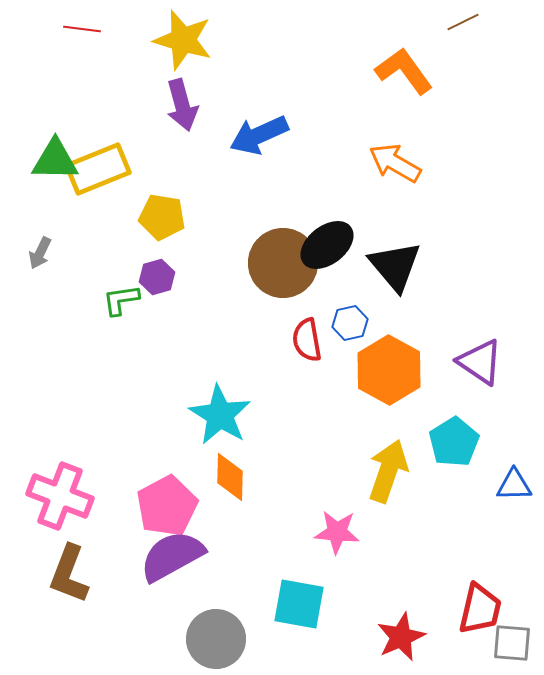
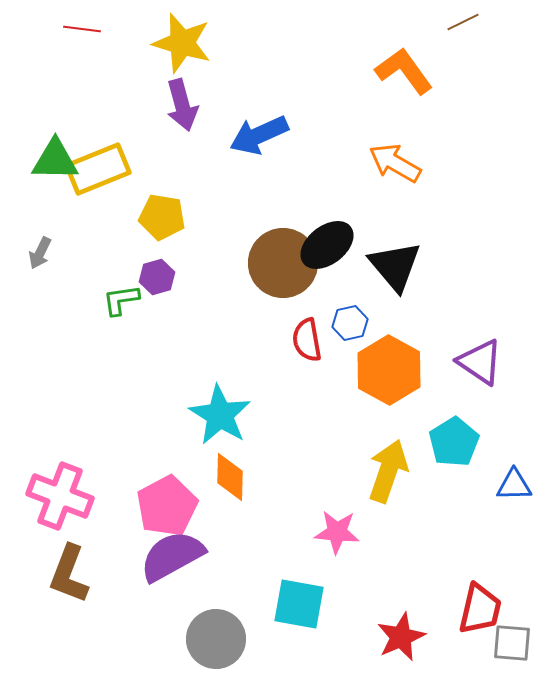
yellow star: moved 1 px left, 3 px down
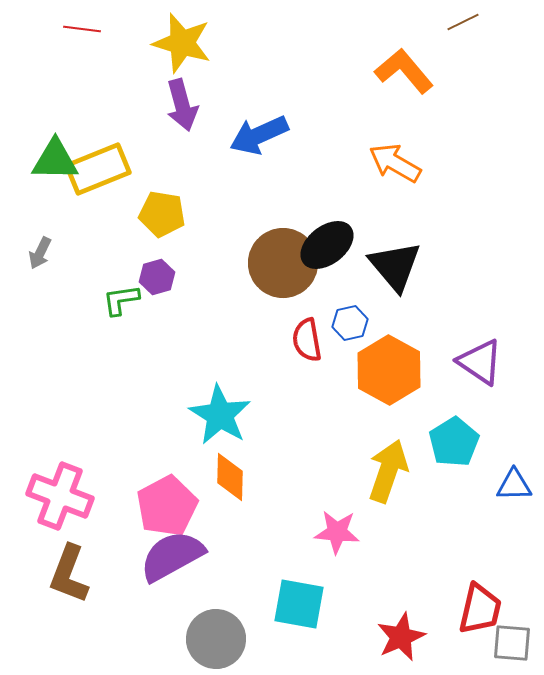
orange L-shape: rotated 4 degrees counterclockwise
yellow pentagon: moved 3 px up
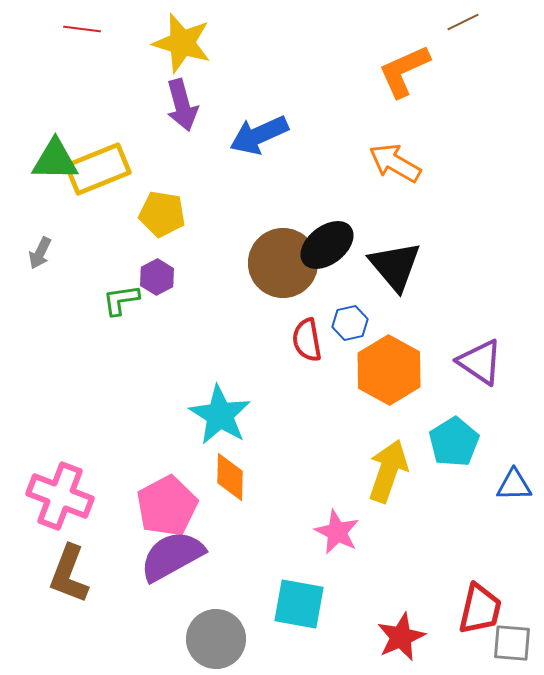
orange L-shape: rotated 74 degrees counterclockwise
purple hexagon: rotated 12 degrees counterclockwise
pink star: rotated 21 degrees clockwise
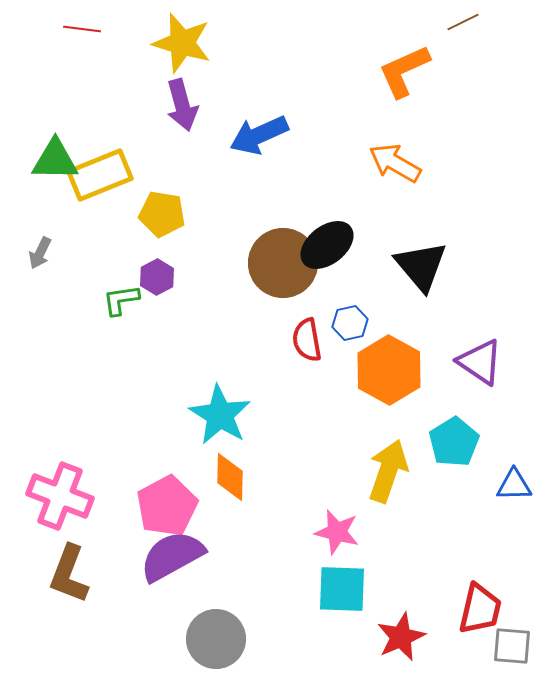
yellow rectangle: moved 2 px right, 6 px down
black triangle: moved 26 px right
pink star: rotated 12 degrees counterclockwise
cyan square: moved 43 px right, 15 px up; rotated 8 degrees counterclockwise
gray square: moved 3 px down
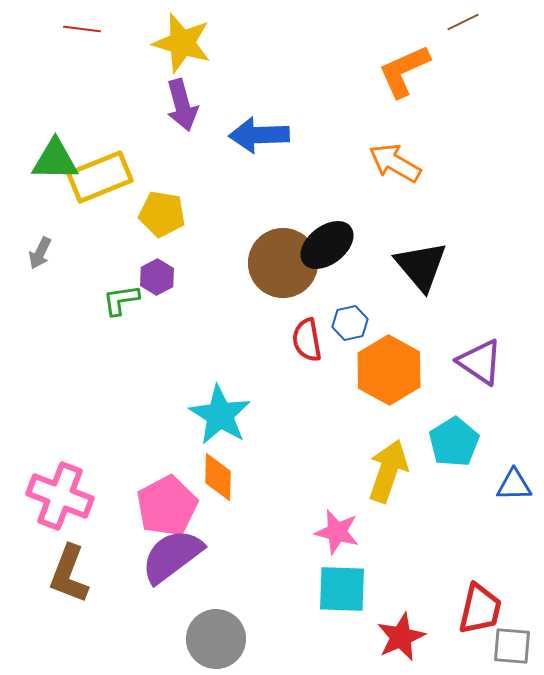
blue arrow: rotated 22 degrees clockwise
yellow rectangle: moved 2 px down
orange diamond: moved 12 px left
purple semicircle: rotated 8 degrees counterclockwise
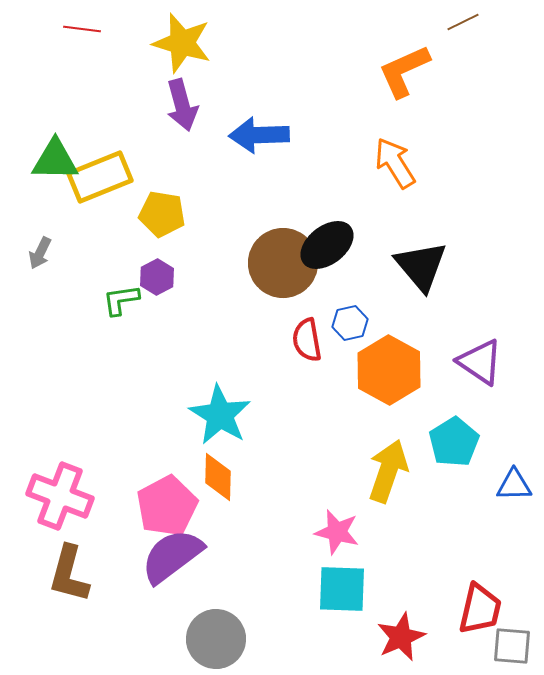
orange arrow: rotated 28 degrees clockwise
brown L-shape: rotated 6 degrees counterclockwise
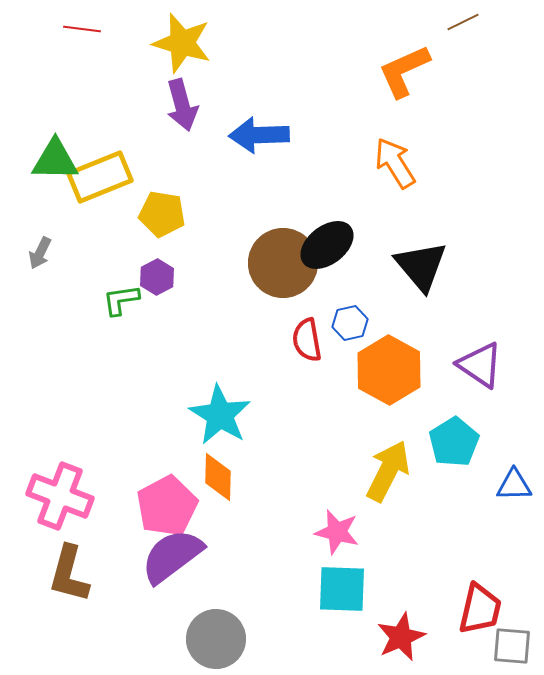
purple triangle: moved 3 px down
yellow arrow: rotated 8 degrees clockwise
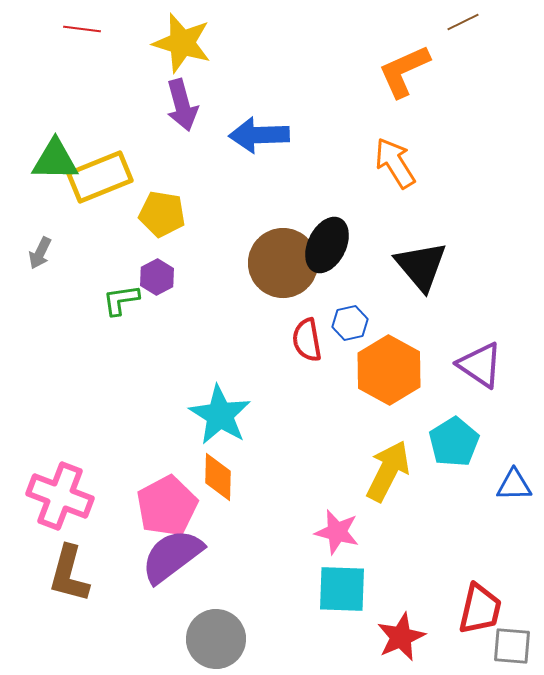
black ellipse: rotated 26 degrees counterclockwise
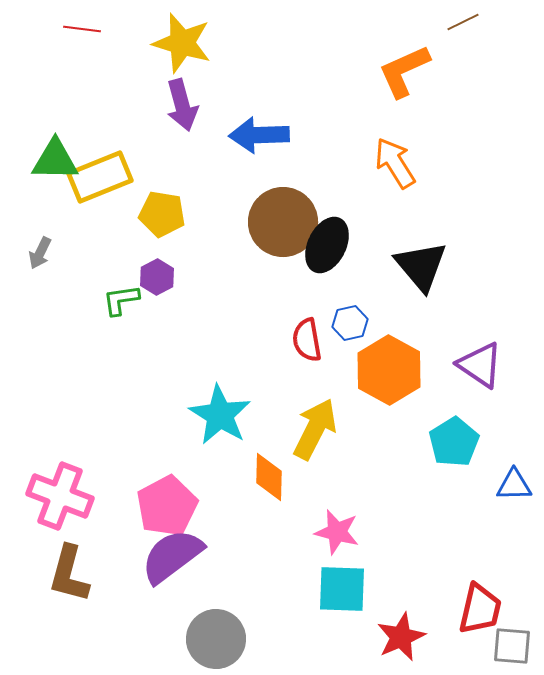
brown circle: moved 41 px up
yellow arrow: moved 73 px left, 42 px up
orange diamond: moved 51 px right
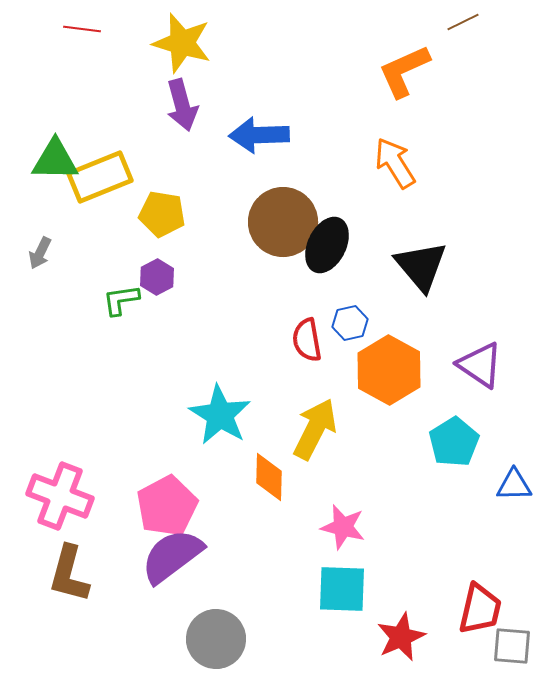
pink star: moved 6 px right, 5 px up
